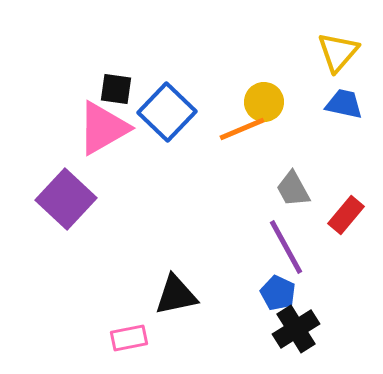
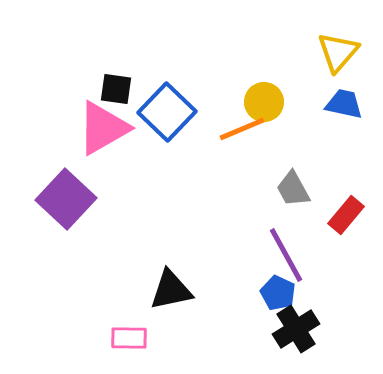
purple line: moved 8 px down
black triangle: moved 5 px left, 5 px up
pink rectangle: rotated 12 degrees clockwise
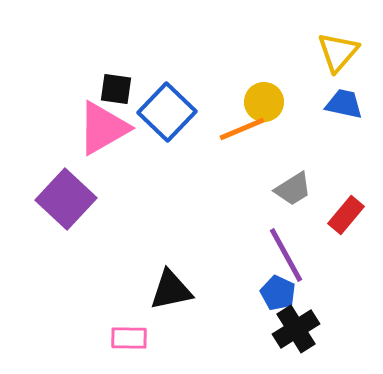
gray trapezoid: rotated 93 degrees counterclockwise
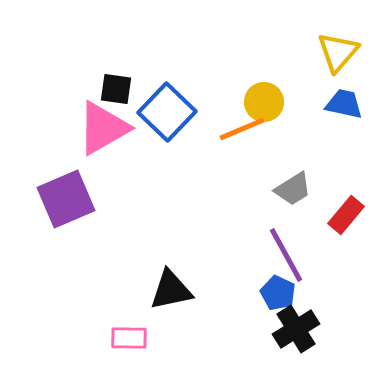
purple square: rotated 24 degrees clockwise
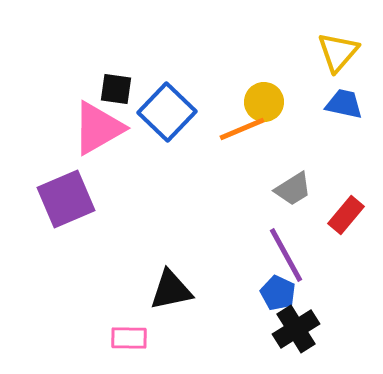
pink triangle: moved 5 px left
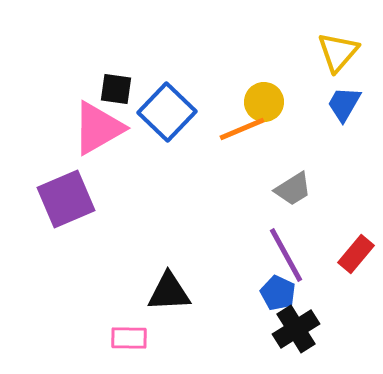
blue trapezoid: rotated 72 degrees counterclockwise
red rectangle: moved 10 px right, 39 px down
black triangle: moved 2 px left, 2 px down; rotated 9 degrees clockwise
